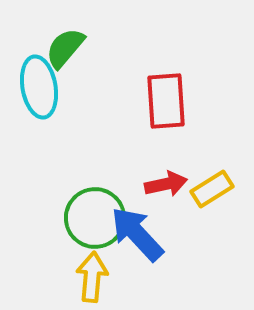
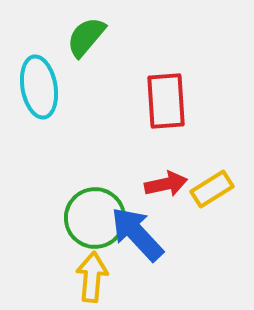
green semicircle: moved 21 px right, 11 px up
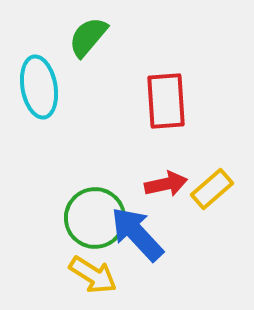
green semicircle: moved 2 px right
yellow rectangle: rotated 9 degrees counterclockwise
yellow arrow: moved 1 px right, 2 px up; rotated 117 degrees clockwise
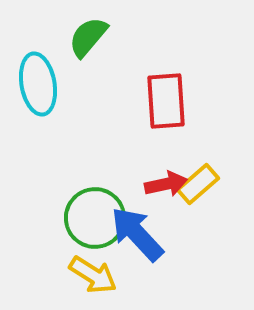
cyan ellipse: moved 1 px left, 3 px up
yellow rectangle: moved 14 px left, 5 px up
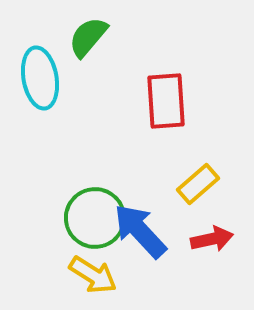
cyan ellipse: moved 2 px right, 6 px up
red arrow: moved 46 px right, 55 px down
blue arrow: moved 3 px right, 3 px up
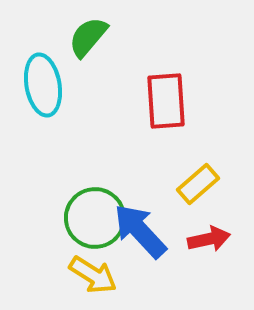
cyan ellipse: moved 3 px right, 7 px down
red arrow: moved 3 px left
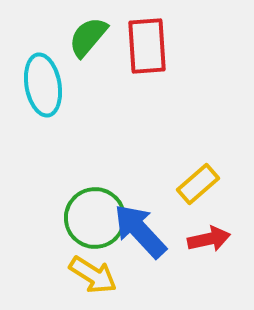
red rectangle: moved 19 px left, 55 px up
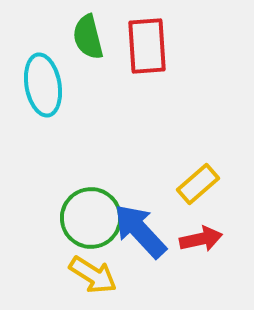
green semicircle: rotated 54 degrees counterclockwise
green circle: moved 4 px left
red arrow: moved 8 px left
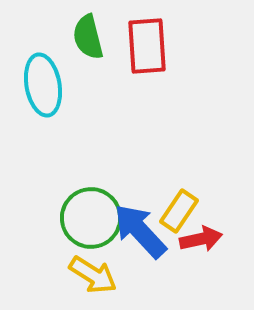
yellow rectangle: moved 19 px left, 27 px down; rotated 15 degrees counterclockwise
